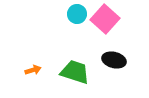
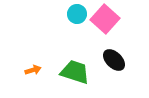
black ellipse: rotated 30 degrees clockwise
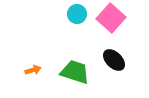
pink square: moved 6 px right, 1 px up
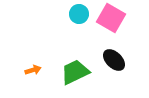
cyan circle: moved 2 px right
pink square: rotated 12 degrees counterclockwise
green trapezoid: rotated 44 degrees counterclockwise
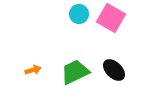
black ellipse: moved 10 px down
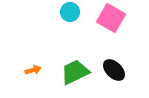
cyan circle: moved 9 px left, 2 px up
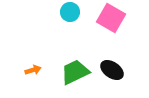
black ellipse: moved 2 px left; rotated 10 degrees counterclockwise
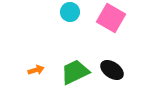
orange arrow: moved 3 px right
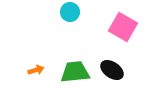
pink square: moved 12 px right, 9 px down
green trapezoid: rotated 20 degrees clockwise
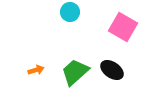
green trapezoid: rotated 36 degrees counterclockwise
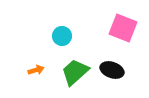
cyan circle: moved 8 px left, 24 px down
pink square: moved 1 px down; rotated 8 degrees counterclockwise
black ellipse: rotated 15 degrees counterclockwise
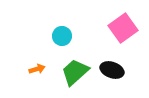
pink square: rotated 32 degrees clockwise
orange arrow: moved 1 px right, 1 px up
